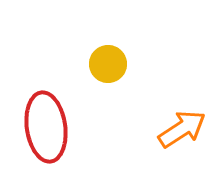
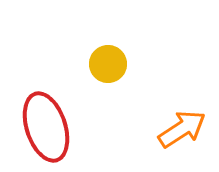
red ellipse: rotated 10 degrees counterclockwise
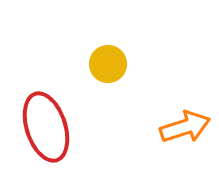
orange arrow: moved 3 px right, 2 px up; rotated 15 degrees clockwise
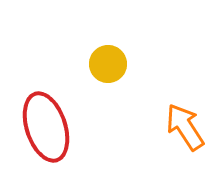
orange arrow: rotated 105 degrees counterclockwise
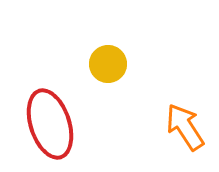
red ellipse: moved 4 px right, 3 px up
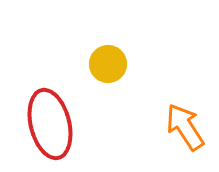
red ellipse: rotated 4 degrees clockwise
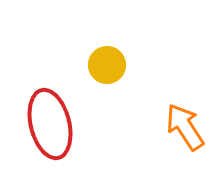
yellow circle: moved 1 px left, 1 px down
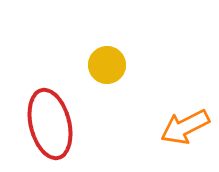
orange arrow: rotated 84 degrees counterclockwise
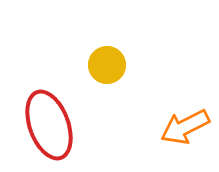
red ellipse: moved 1 px left, 1 px down; rotated 6 degrees counterclockwise
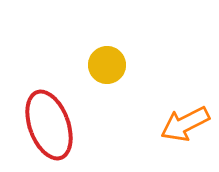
orange arrow: moved 3 px up
